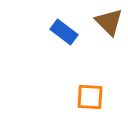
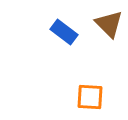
brown triangle: moved 2 px down
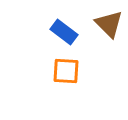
orange square: moved 24 px left, 26 px up
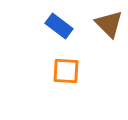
blue rectangle: moved 5 px left, 6 px up
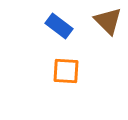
brown triangle: moved 1 px left, 3 px up
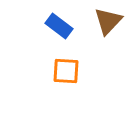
brown triangle: rotated 28 degrees clockwise
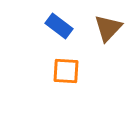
brown triangle: moved 7 px down
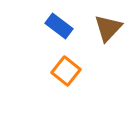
orange square: rotated 36 degrees clockwise
